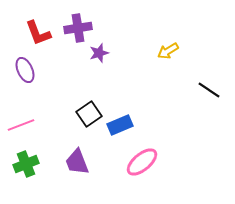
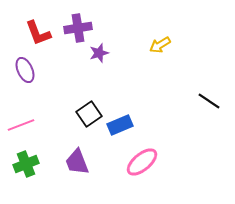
yellow arrow: moved 8 px left, 6 px up
black line: moved 11 px down
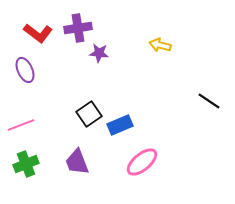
red L-shape: rotated 32 degrees counterclockwise
yellow arrow: rotated 45 degrees clockwise
purple star: rotated 24 degrees clockwise
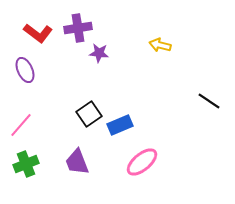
pink line: rotated 28 degrees counterclockwise
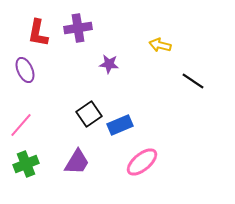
red L-shape: rotated 64 degrees clockwise
purple star: moved 10 px right, 11 px down
black line: moved 16 px left, 20 px up
purple trapezoid: rotated 128 degrees counterclockwise
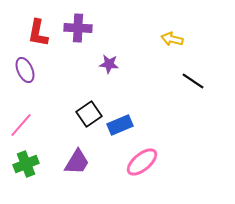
purple cross: rotated 12 degrees clockwise
yellow arrow: moved 12 px right, 6 px up
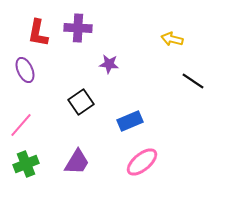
black square: moved 8 px left, 12 px up
blue rectangle: moved 10 px right, 4 px up
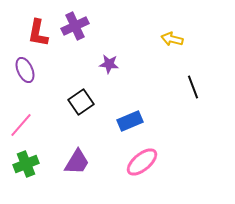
purple cross: moved 3 px left, 2 px up; rotated 28 degrees counterclockwise
black line: moved 6 px down; rotated 35 degrees clockwise
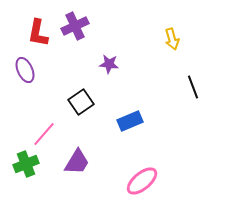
yellow arrow: rotated 120 degrees counterclockwise
pink line: moved 23 px right, 9 px down
pink ellipse: moved 19 px down
